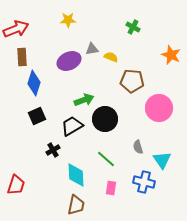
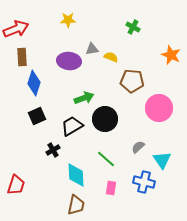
purple ellipse: rotated 30 degrees clockwise
green arrow: moved 2 px up
gray semicircle: rotated 64 degrees clockwise
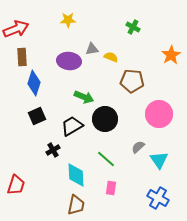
orange star: rotated 18 degrees clockwise
green arrow: moved 1 px up; rotated 42 degrees clockwise
pink circle: moved 6 px down
cyan triangle: moved 3 px left
blue cross: moved 14 px right, 16 px down; rotated 15 degrees clockwise
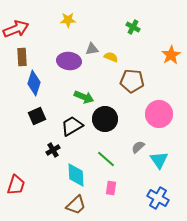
brown trapezoid: rotated 35 degrees clockwise
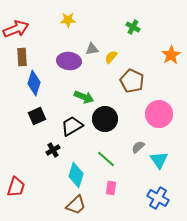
yellow semicircle: rotated 72 degrees counterclockwise
brown pentagon: rotated 20 degrees clockwise
cyan diamond: rotated 20 degrees clockwise
red trapezoid: moved 2 px down
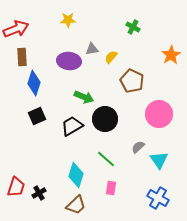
black cross: moved 14 px left, 43 px down
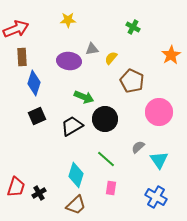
yellow semicircle: moved 1 px down
pink circle: moved 2 px up
blue cross: moved 2 px left, 1 px up
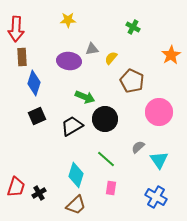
red arrow: rotated 115 degrees clockwise
green arrow: moved 1 px right
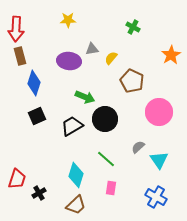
brown rectangle: moved 2 px left, 1 px up; rotated 12 degrees counterclockwise
red trapezoid: moved 1 px right, 8 px up
